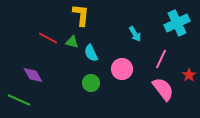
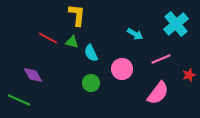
yellow L-shape: moved 4 px left
cyan cross: moved 1 px left, 1 px down; rotated 15 degrees counterclockwise
cyan arrow: rotated 28 degrees counterclockwise
pink line: rotated 42 degrees clockwise
red star: rotated 16 degrees clockwise
pink semicircle: moved 5 px left, 4 px down; rotated 75 degrees clockwise
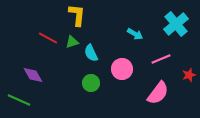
green triangle: rotated 32 degrees counterclockwise
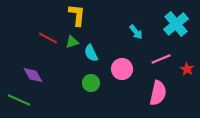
cyan arrow: moved 1 px right, 2 px up; rotated 21 degrees clockwise
red star: moved 2 px left, 6 px up; rotated 24 degrees counterclockwise
pink semicircle: rotated 25 degrees counterclockwise
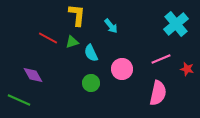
cyan arrow: moved 25 px left, 6 px up
red star: rotated 16 degrees counterclockwise
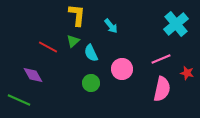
red line: moved 9 px down
green triangle: moved 1 px right, 1 px up; rotated 24 degrees counterclockwise
red star: moved 4 px down
pink semicircle: moved 4 px right, 4 px up
